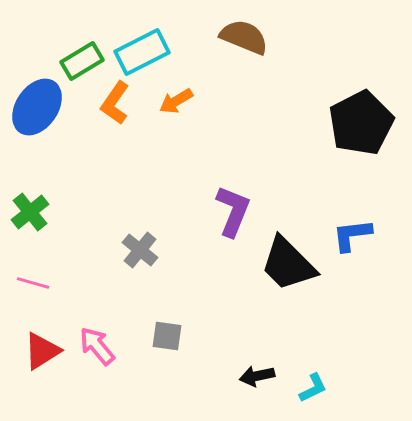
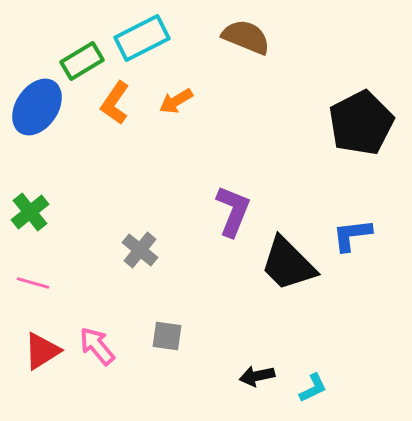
brown semicircle: moved 2 px right
cyan rectangle: moved 14 px up
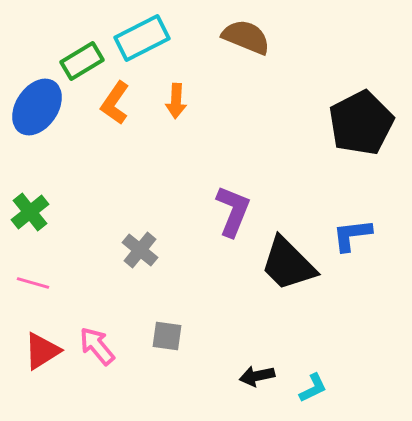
orange arrow: rotated 56 degrees counterclockwise
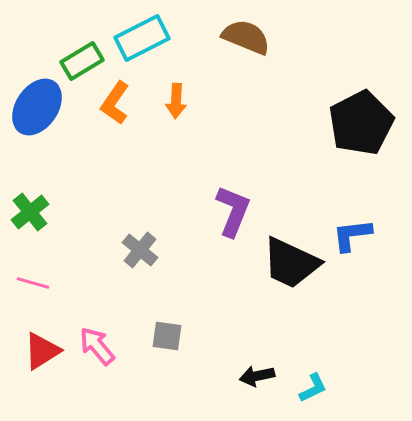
black trapezoid: moved 3 px right, 1 px up; rotated 20 degrees counterclockwise
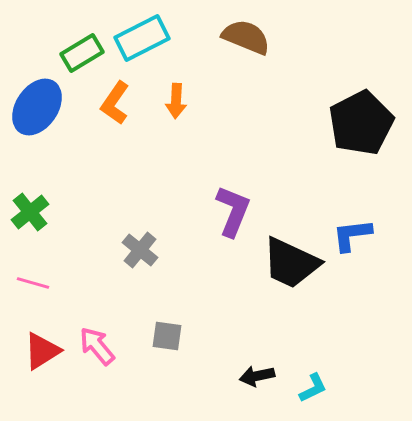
green rectangle: moved 8 px up
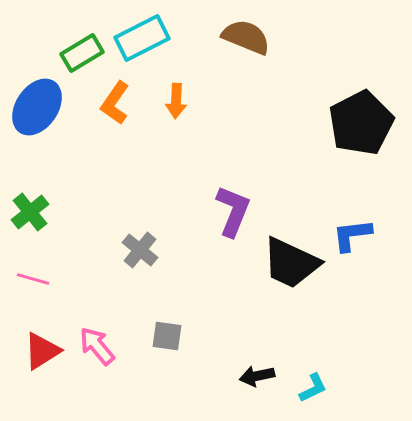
pink line: moved 4 px up
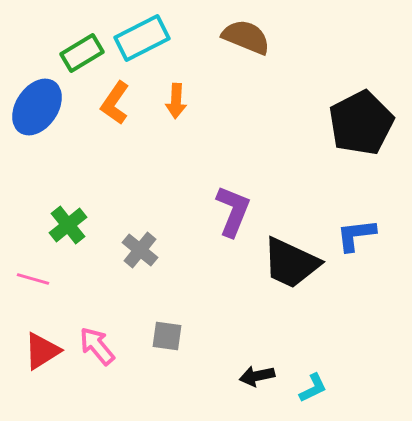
green cross: moved 38 px right, 13 px down
blue L-shape: moved 4 px right
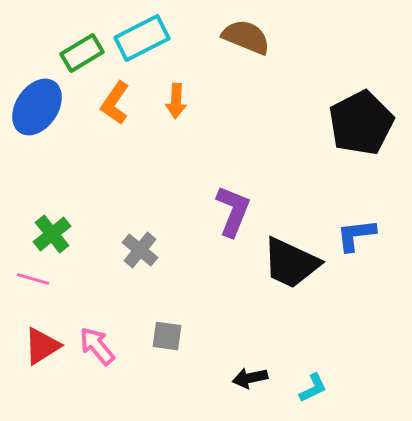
green cross: moved 16 px left, 9 px down
red triangle: moved 5 px up
black arrow: moved 7 px left, 2 px down
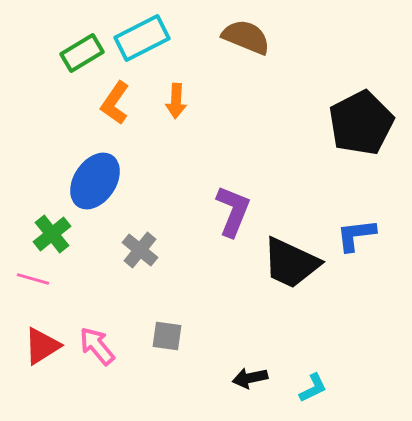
blue ellipse: moved 58 px right, 74 px down
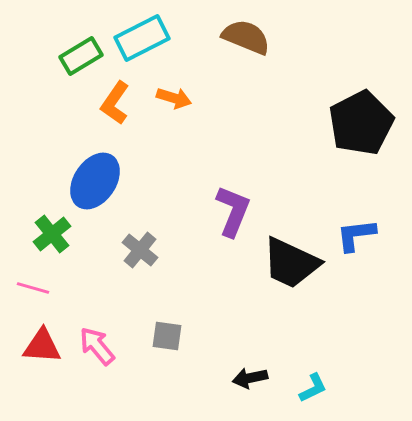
green rectangle: moved 1 px left, 3 px down
orange arrow: moved 2 px left, 3 px up; rotated 76 degrees counterclockwise
pink line: moved 9 px down
red triangle: rotated 36 degrees clockwise
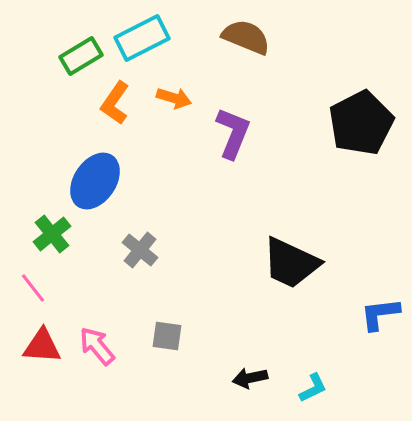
purple L-shape: moved 78 px up
blue L-shape: moved 24 px right, 79 px down
pink line: rotated 36 degrees clockwise
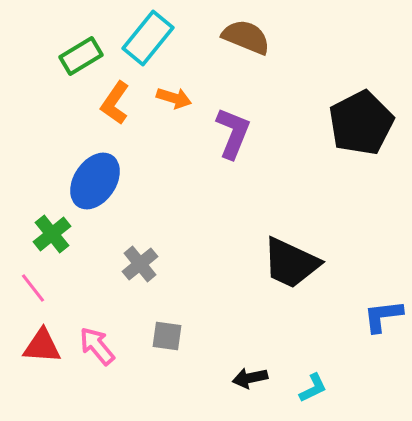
cyan rectangle: moved 6 px right; rotated 24 degrees counterclockwise
gray cross: moved 14 px down; rotated 12 degrees clockwise
blue L-shape: moved 3 px right, 2 px down
